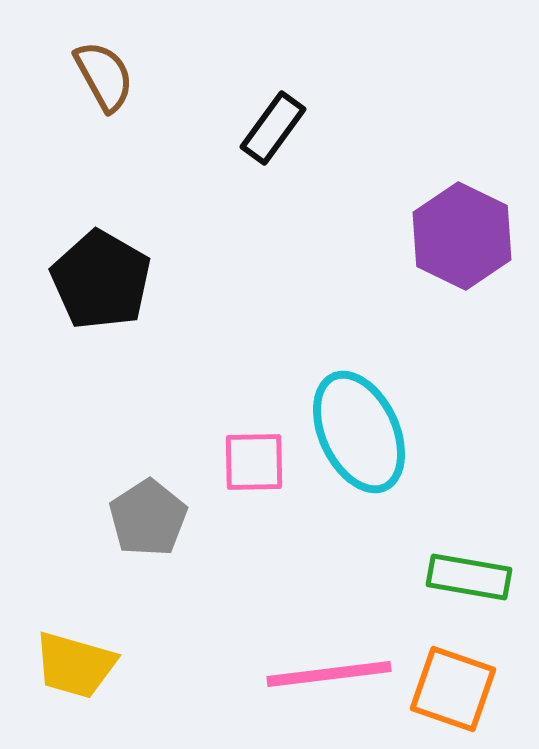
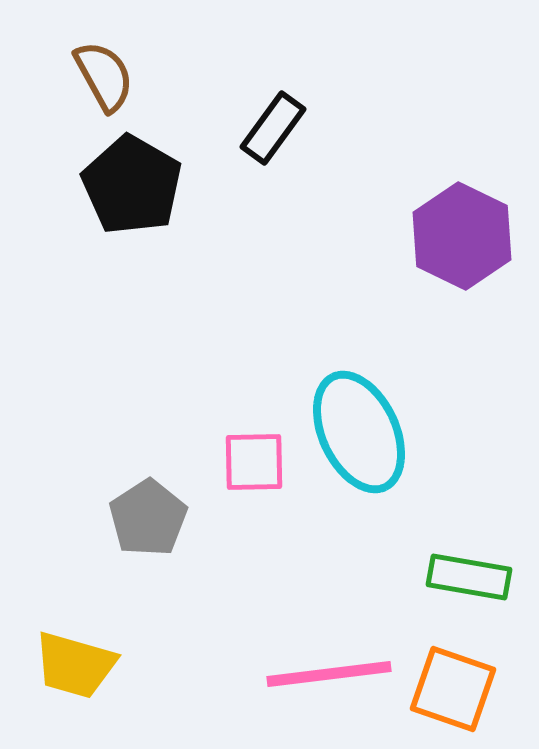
black pentagon: moved 31 px right, 95 px up
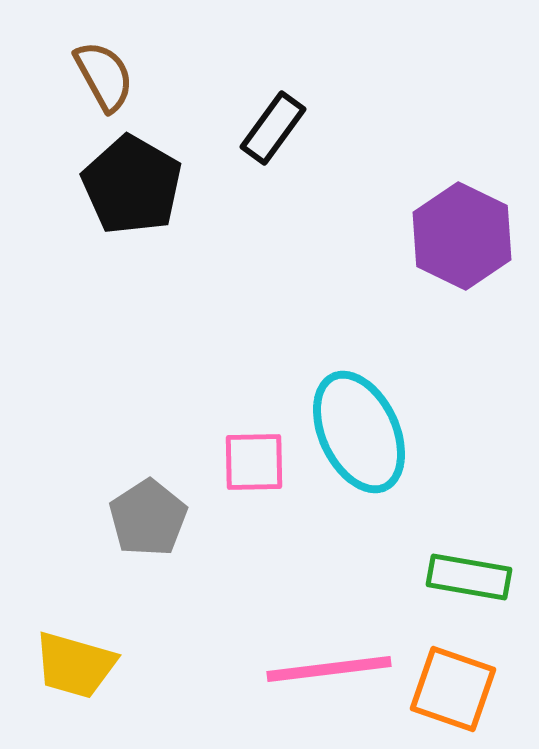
pink line: moved 5 px up
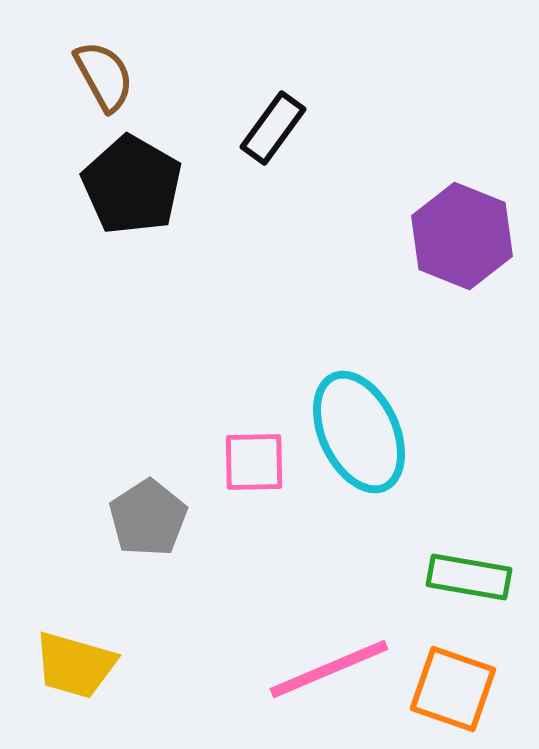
purple hexagon: rotated 4 degrees counterclockwise
pink line: rotated 16 degrees counterclockwise
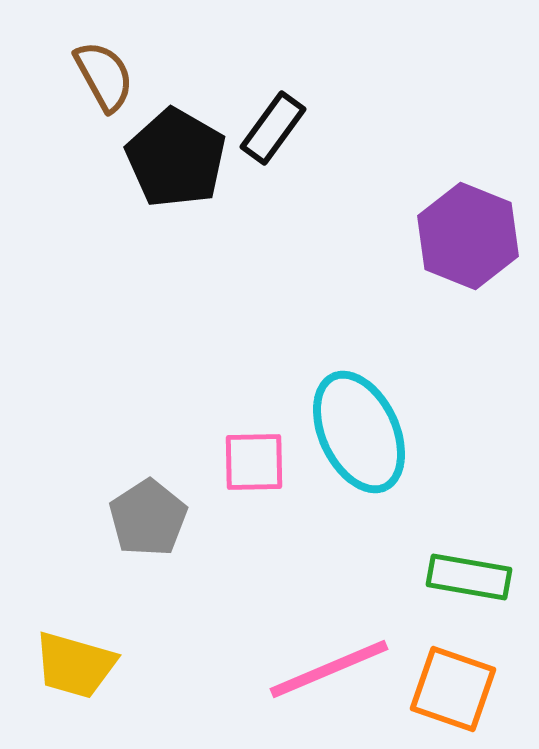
black pentagon: moved 44 px right, 27 px up
purple hexagon: moved 6 px right
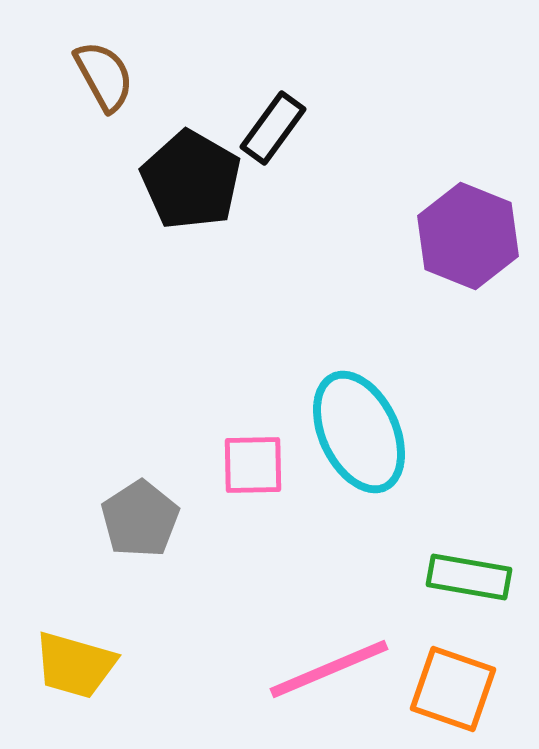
black pentagon: moved 15 px right, 22 px down
pink square: moved 1 px left, 3 px down
gray pentagon: moved 8 px left, 1 px down
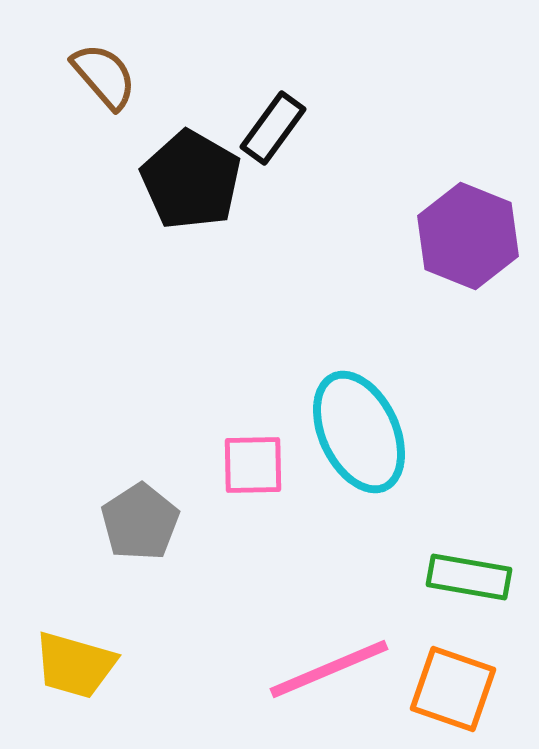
brown semicircle: rotated 12 degrees counterclockwise
gray pentagon: moved 3 px down
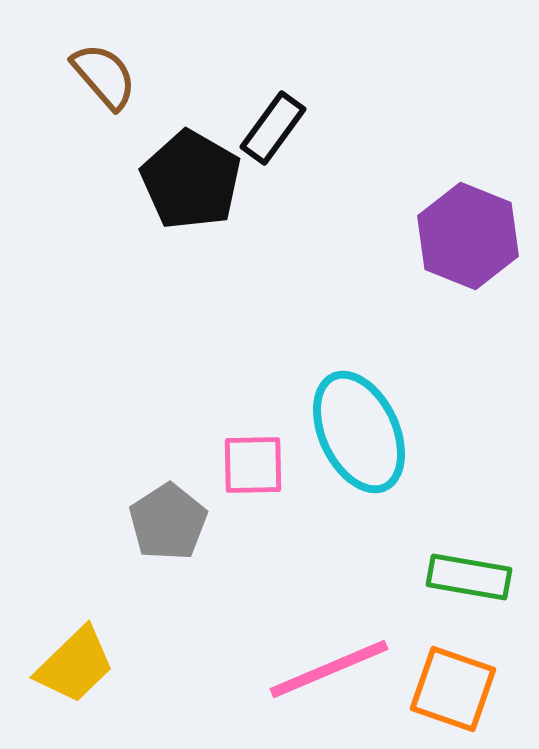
gray pentagon: moved 28 px right
yellow trapezoid: rotated 60 degrees counterclockwise
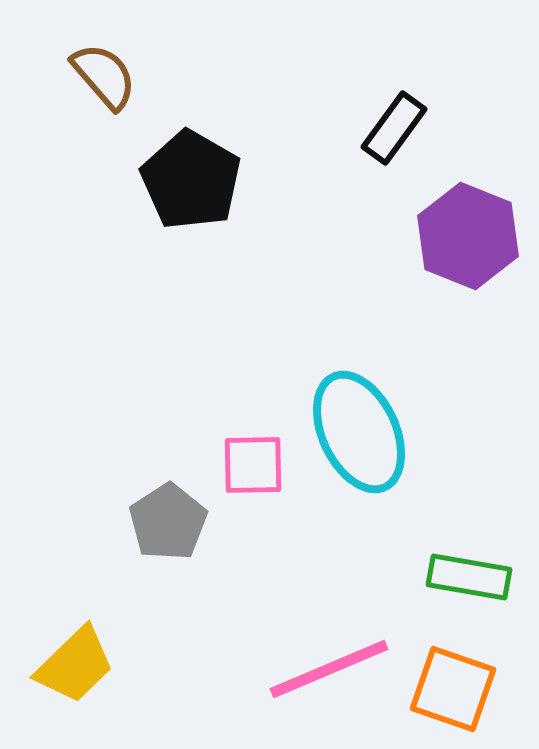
black rectangle: moved 121 px right
